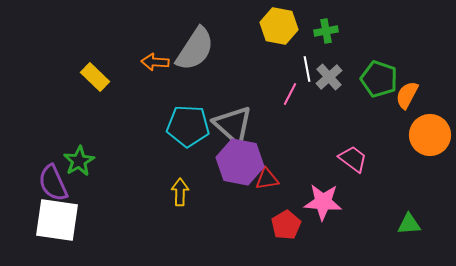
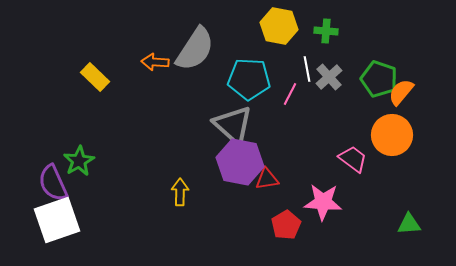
green cross: rotated 15 degrees clockwise
orange semicircle: moved 6 px left, 3 px up; rotated 12 degrees clockwise
cyan pentagon: moved 61 px right, 47 px up
orange circle: moved 38 px left
white square: rotated 27 degrees counterclockwise
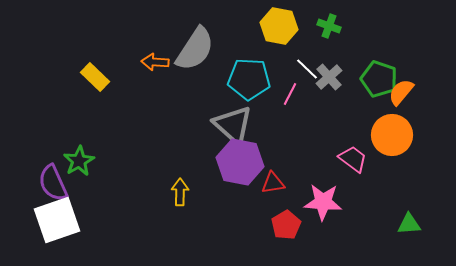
green cross: moved 3 px right, 5 px up; rotated 15 degrees clockwise
white line: rotated 35 degrees counterclockwise
red triangle: moved 6 px right, 4 px down
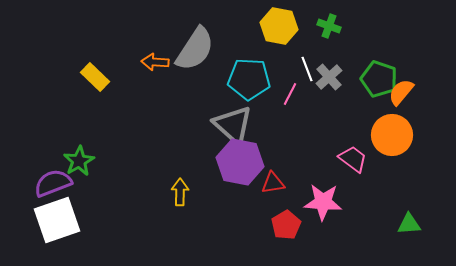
white line: rotated 25 degrees clockwise
purple semicircle: rotated 93 degrees clockwise
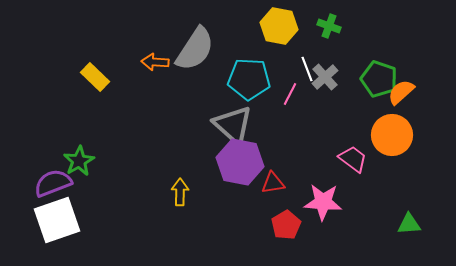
gray cross: moved 4 px left
orange semicircle: rotated 8 degrees clockwise
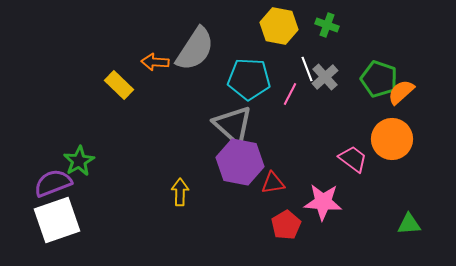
green cross: moved 2 px left, 1 px up
yellow rectangle: moved 24 px right, 8 px down
orange circle: moved 4 px down
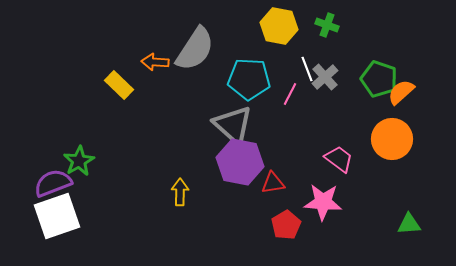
pink trapezoid: moved 14 px left
white square: moved 4 px up
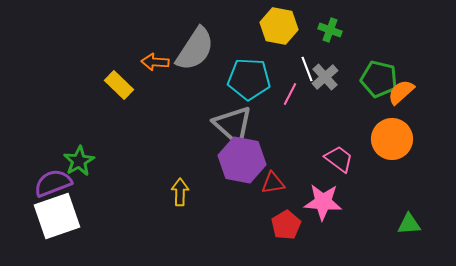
green cross: moved 3 px right, 5 px down
green pentagon: rotated 6 degrees counterclockwise
purple hexagon: moved 2 px right, 2 px up
